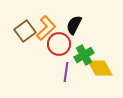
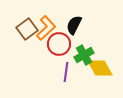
brown square: moved 2 px right, 2 px up
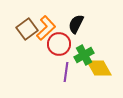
black semicircle: moved 2 px right, 1 px up
yellow diamond: moved 1 px left
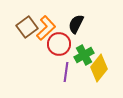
brown square: moved 2 px up
yellow diamond: rotated 68 degrees clockwise
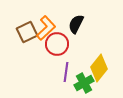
brown square: moved 5 px down; rotated 10 degrees clockwise
red circle: moved 2 px left
green cross: moved 28 px down
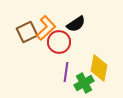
black semicircle: rotated 150 degrees counterclockwise
red circle: moved 2 px right, 2 px up
yellow diamond: rotated 28 degrees counterclockwise
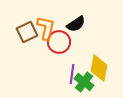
orange L-shape: rotated 35 degrees counterclockwise
purple line: moved 6 px right, 2 px down
green cross: moved 1 px up; rotated 24 degrees counterclockwise
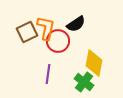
red circle: moved 1 px left, 1 px up
yellow diamond: moved 5 px left, 5 px up
purple line: moved 24 px left
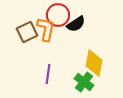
orange L-shape: moved 1 px down
red circle: moved 26 px up
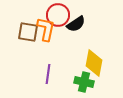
brown square: moved 1 px right; rotated 35 degrees clockwise
green cross: rotated 24 degrees counterclockwise
